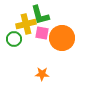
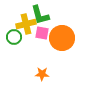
green circle: moved 2 px up
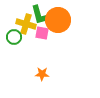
yellow cross: rotated 30 degrees clockwise
orange circle: moved 4 px left, 18 px up
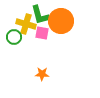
orange circle: moved 3 px right, 1 px down
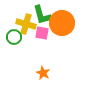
green L-shape: moved 2 px right
orange circle: moved 1 px right, 2 px down
orange star: moved 1 px right, 1 px up; rotated 24 degrees clockwise
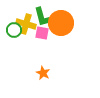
green L-shape: moved 1 px right, 2 px down
orange circle: moved 1 px left
green circle: moved 7 px up
